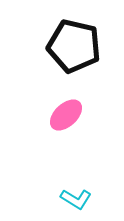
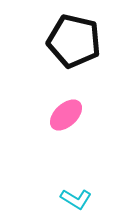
black pentagon: moved 5 px up
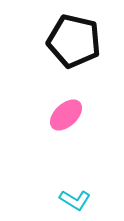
cyan L-shape: moved 1 px left, 1 px down
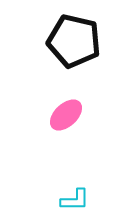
cyan L-shape: rotated 32 degrees counterclockwise
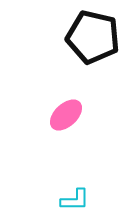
black pentagon: moved 19 px right, 4 px up
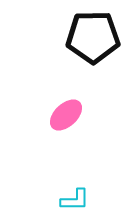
black pentagon: rotated 14 degrees counterclockwise
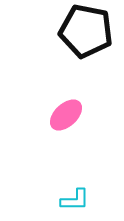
black pentagon: moved 7 px left, 6 px up; rotated 12 degrees clockwise
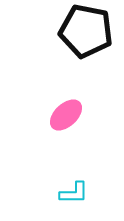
cyan L-shape: moved 1 px left, 7 px up
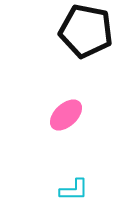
cyan L-shape: moved 3 px up
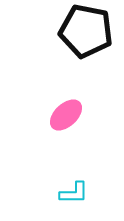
cyan L-shape: moved 3 px down
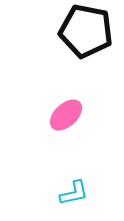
cyan L-shape: rotated 12 degrees counterclockwise
